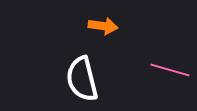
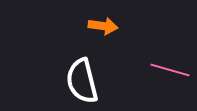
white semicircle: moved 2 px down
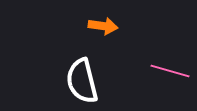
pink line: moved 1 px down
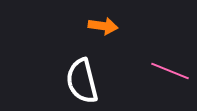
pink line: rotated 6 degrees clockwise
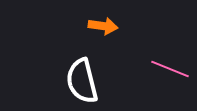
pink line: moved 2 px up
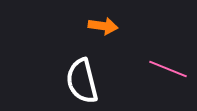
pink line: moved 2 px left
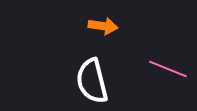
white semicircle: moved 10 px right
